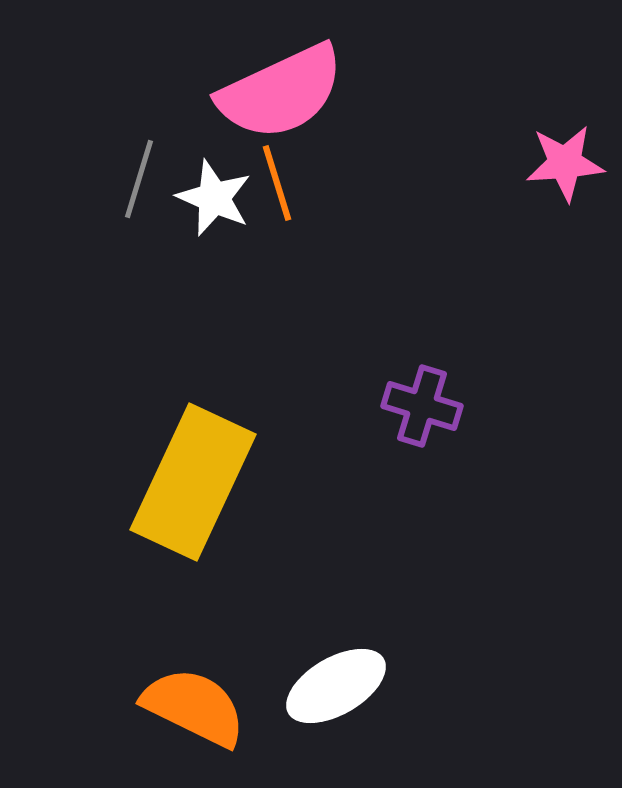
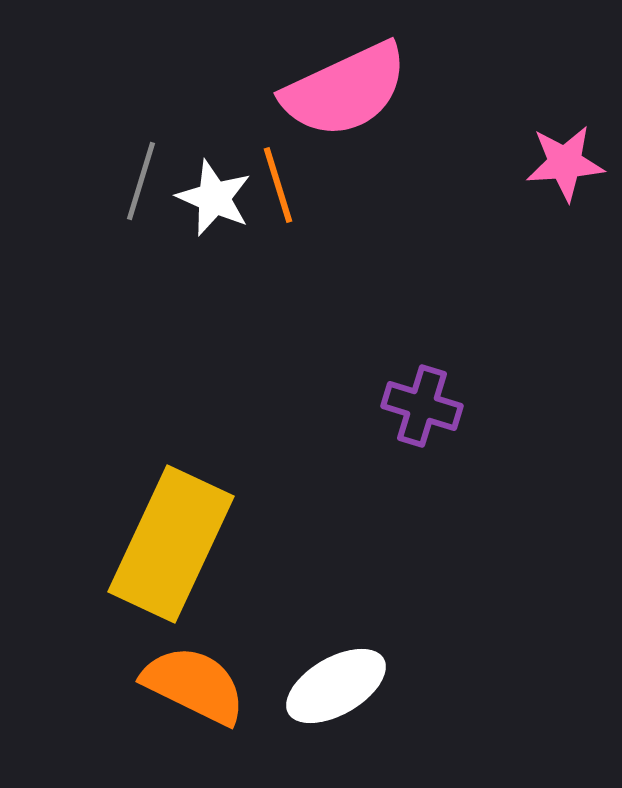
pink semicircle: moved 64 px right, 2 px up
gray line: moved 2 px right, 2 px down
orange line: moved 1 px right, 2 px down
yellow rectangle: moved 22 px left, 62 px down
orange semicircle: moved 22 px up
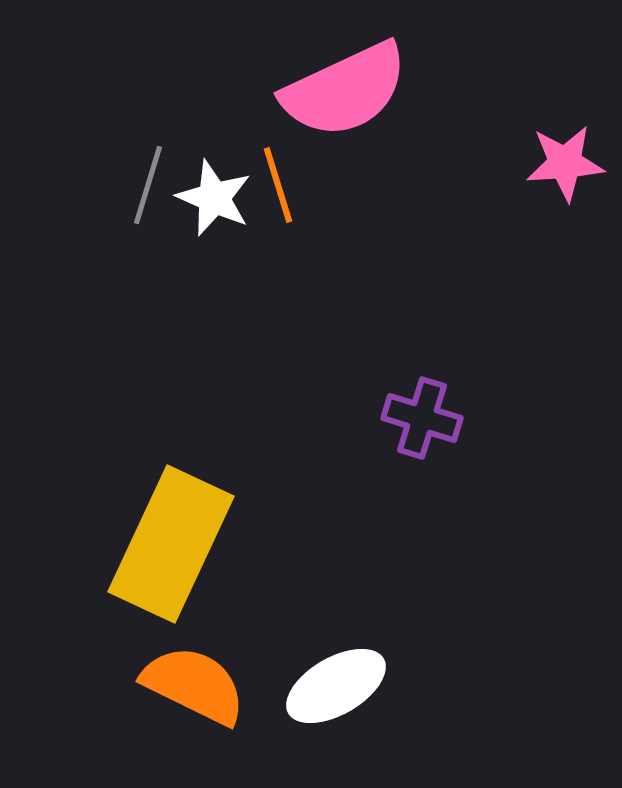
gray line: moved 7 px right, 4 px down
purple cross: moved 12 px down
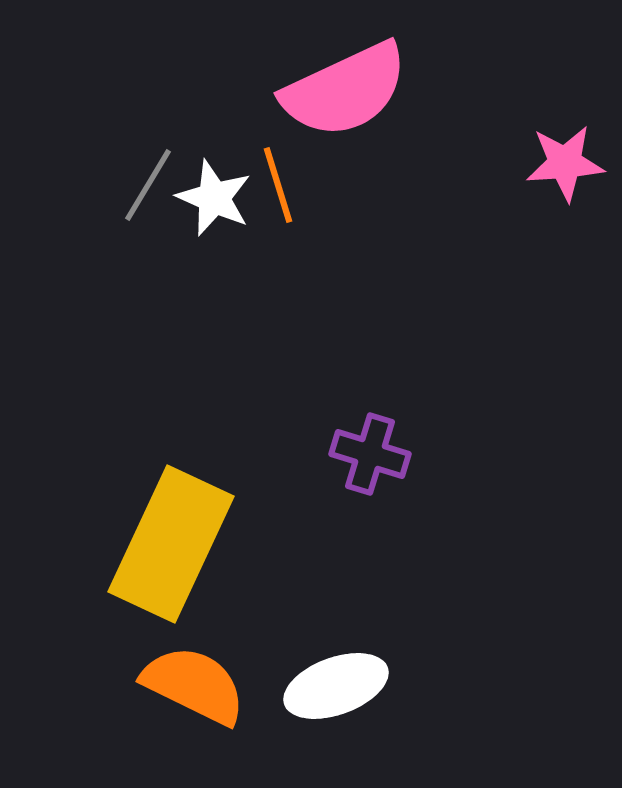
gray line: rotated 14 degrees clockwise
purple cross: moved 52 px left, 36 px down
white ellipse: rotated 10 degrees clockwise
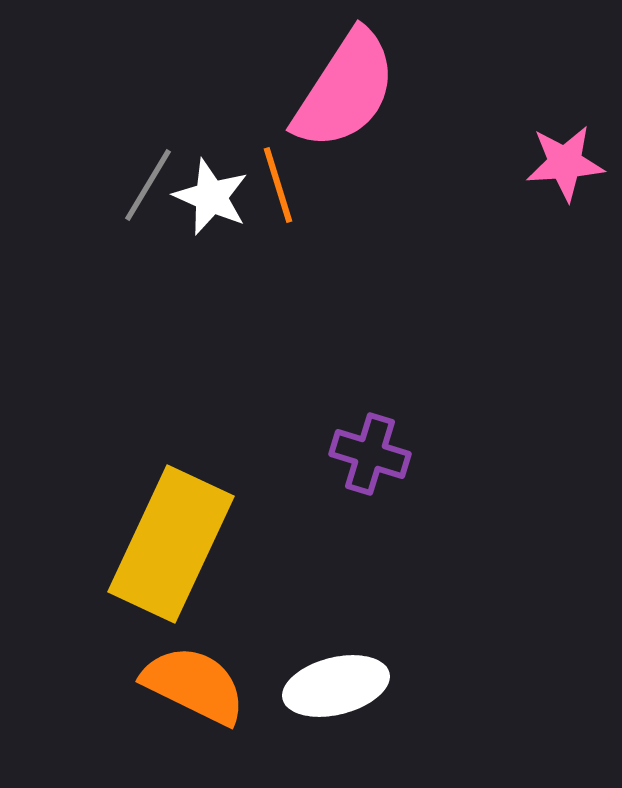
pink semicircle: rotated 32 degrees counterclockwise
white star: moved 3 px left, 1 px up
white ellipse: rotated 6 degrees clockwise
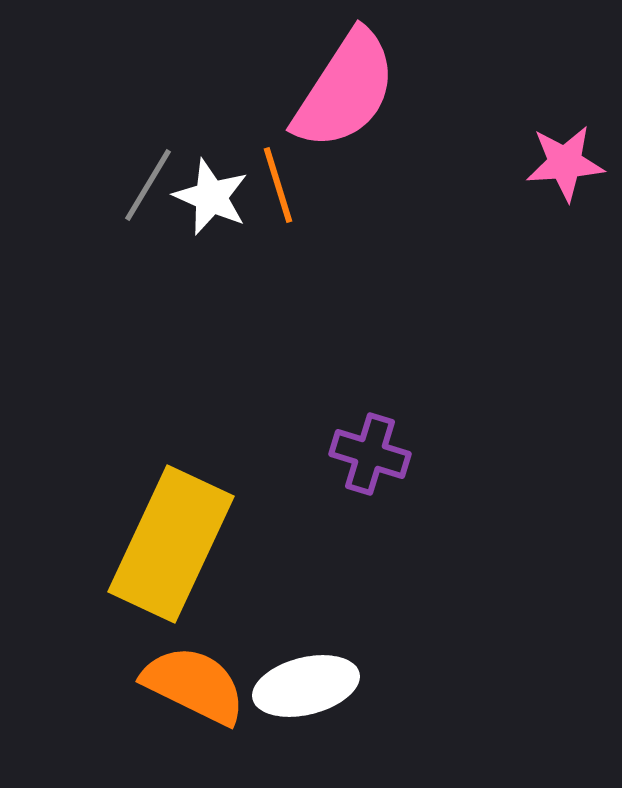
white ellipse: moved 30 px left
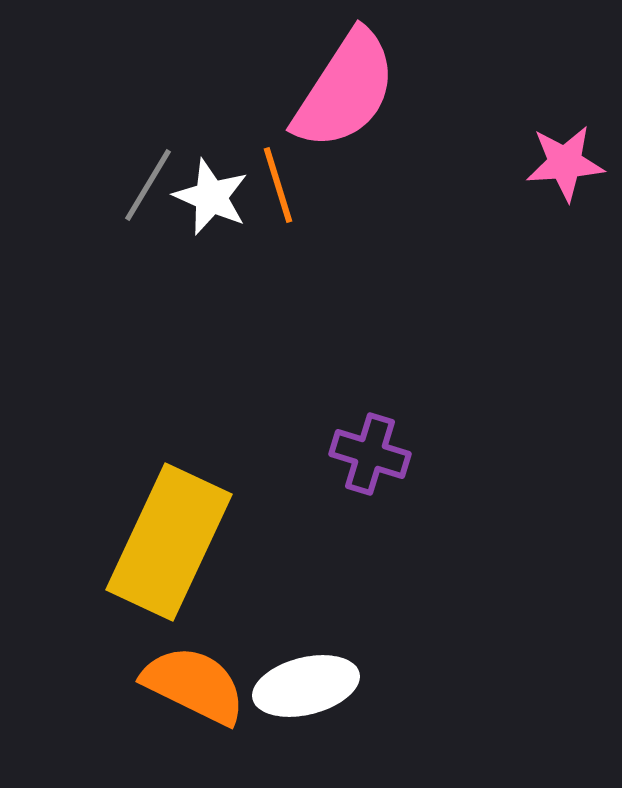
yellow rectangle: moved 2 px left, 2 px up
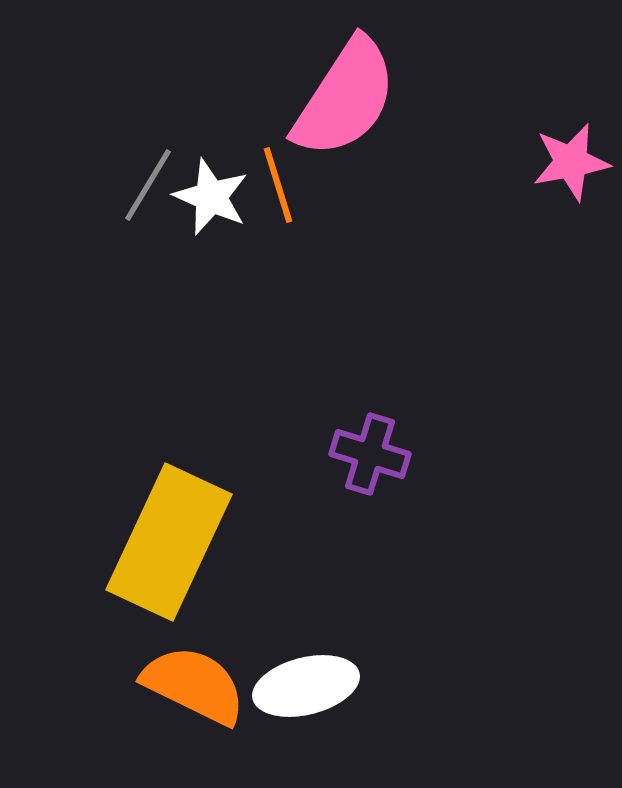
pink semicircle: moved 8 px down
pink star: moved 6 px right, 1 px up; rotated 6 degrees counterclockwise
